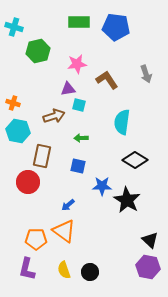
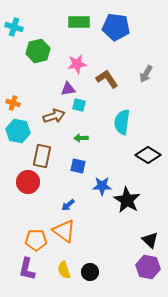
gray arrow: rotated 48 degrees clockwise
brown L-shape: moved 1 px up
black diamond: moved 13 px right, 5 px up
orange pentagon: moved 1 px down
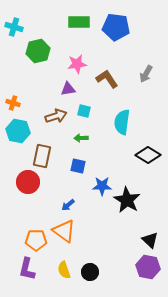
cyan square: moved 5 px right, 6 px down
brown arrow: moved 2 px right
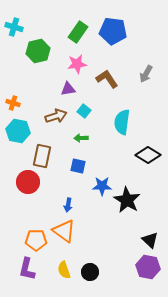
green rectangle: moved 1 px left, 10 px down; rotated 55 degrees counterclockwise
blue pentagon: moved 3 px left, 4 px down
cyan square: rotated 24 degrees clockwise
blue arrow: rotated 40 degrees counterclockwise
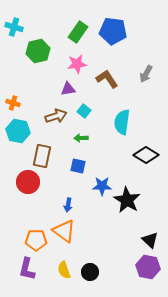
black diamond: moved 2 px left
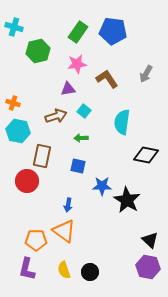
black diamond: rotated 20 degrees counterclockwise
red circle: moved 1 px left, 1 px up
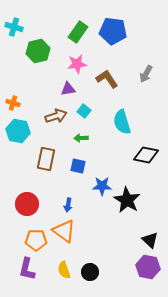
cyan semicircle: rotated 25 degrees counterclockwise
brown rectangle: moved 4 px right, 3 px down
red circle: moved 23 px down
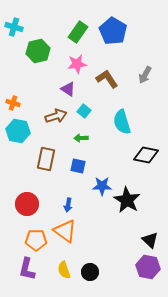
blue pentagon: rotated 24 degrees clockwise
gray arrow: moved 1 px left, 1 px down
purple triangle: rotated 42 degrees clockwise
orange triangle: moved 1 px right
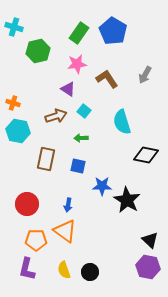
green rectangle: moved 1 px right, 1 px down
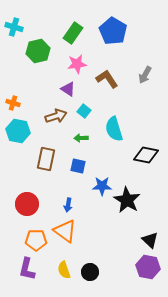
green rectangle: moved 6 px left
cyan semicircle: moved 8 px left, 7 px down
